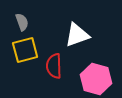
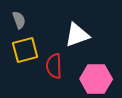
gray semicircle: moved 3 px left, 2 px up
pink hexagon: rotated 16 degrees counterclockwise
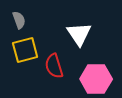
white triangle: moved 2 px right, 1 px up; rotated 44 degrees counterclockwise
red semicircle: rotated 15 degrees counterclockwise
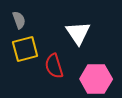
white triangle: moved 1 px left, 1 px up
yellow square: moved 1 px up
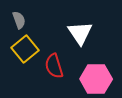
white triangle: moved 2 px right
yellow square: rotated 24 degrees counterclockwise
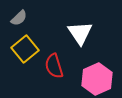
gray semicircle: moved 2 px up; rotated 66 degrees clockwise
pink hexagon: moved 1 px right; rotated 24 degrees counterclockwise
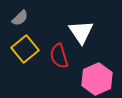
gray semicircle: moved 1 px right
white triangle: moved 1 px right, 1 px up
red semicircle: moved 5 px right, 10 px up
